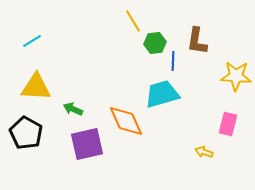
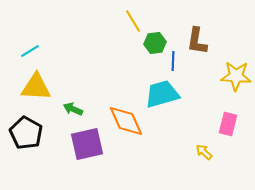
cyan line: moved 2 px left, 10 px down
yellow arrow: rotated 24 degrees clockwise
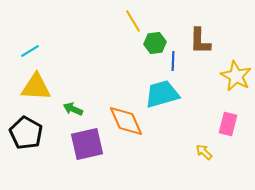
brown L-shape: moved 3 px right; rotated 8 degrees counterclockwise
yellow star: rotated 24 degrees clockwise
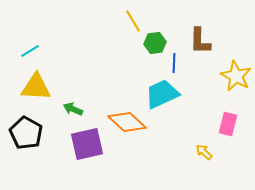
blue line: moved 1 px right, 2 px down
cyan trapezoid: rotated 9 degrees counterclockwise
orange diamond: moved 1 px right, 1 px down; rotated 24 degrees counterclockwise
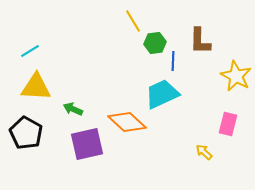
blue line: moved 1 px left, 2 px up
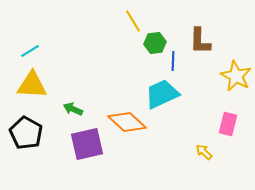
yellow triangle: moved 4 px left, 2 px up
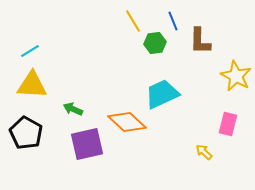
blue line: moved 40 px up; rotated 24 degrees counterclockwise
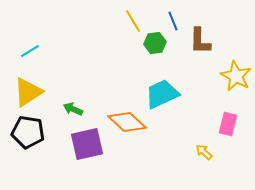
yellow triangle: moved 4 px left, 7 px down; rotated 36 degrees counterclockwise
black pentagon: moved 2 px right, 1 px up; rotated 20 degrees counterclockwise
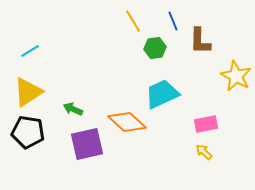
green hexagon: moved 5 px down
pink rectangle: moved 22 px left; rotated 65 degrees clockwise
